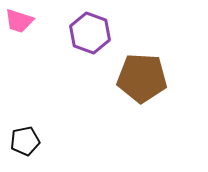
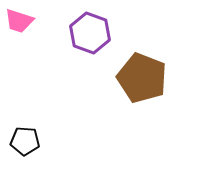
brown pentagon: rotated 18 degrees clockwise
black pentagon: rotated 16 degrees clockwise
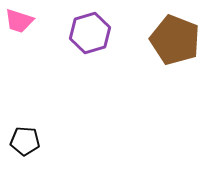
purple hexagon: rotated 24 degrees clockwise
brown pentagon: moved 33 px right, 38 px up
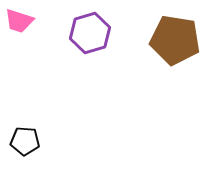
brown pentagon: rotated 12 degrees counterclockwise
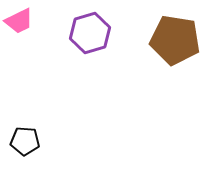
pink trapezoid: rotated 44 degrees counterclockwise
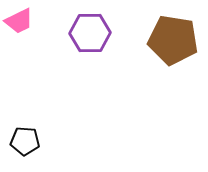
purple hexagon: rotated 15 degrees clockwise
brown pentagon: moved 2 px left
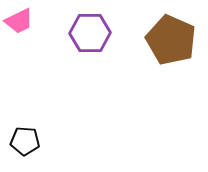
brown pentagon: moved 2 px left; rotated 15 degrees clockwise
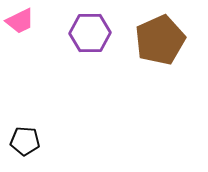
pink trapezoid: moved 1 px right
brown pentagon: moved 11 px left; rotated 24 degrees clockwise
